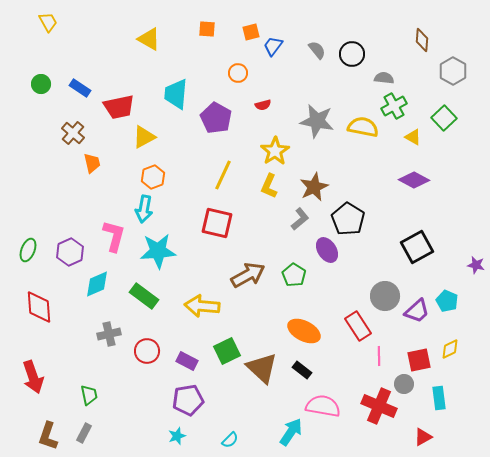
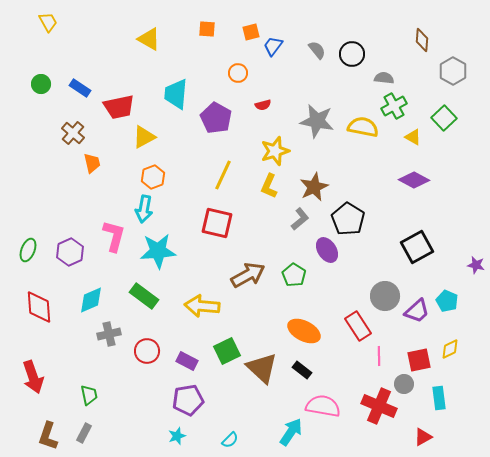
yellow star at (275, 151): rotated 16 degrees clockwise
cyan diamond at (97, 284): moved 6 px left, 16 px down
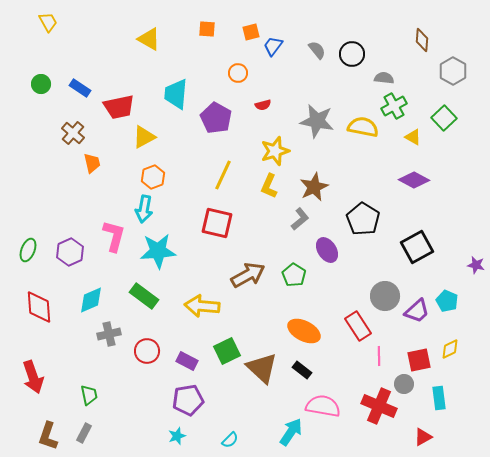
black pentagon at (348, 219): moved 15 px right
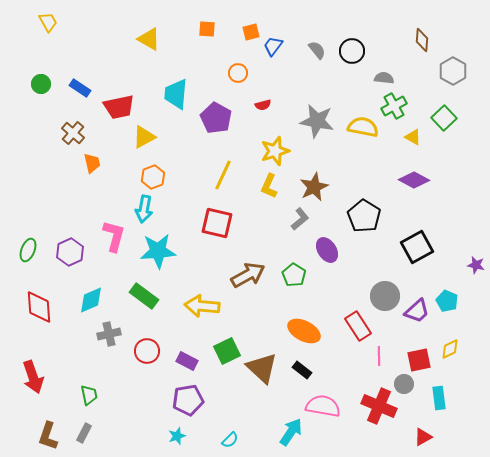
black circle at (352, 54): moved 3 px up
black pentagon at (363, 219): moved 1 px right, 3 px up
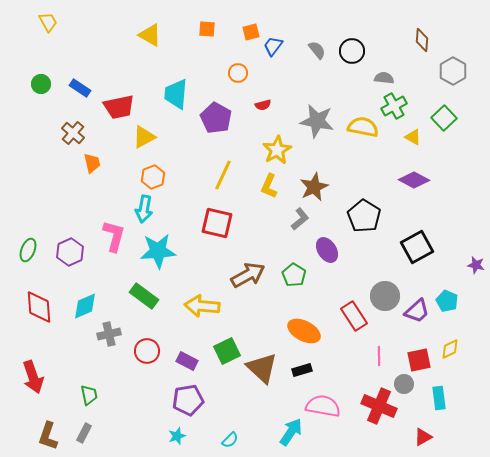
yellow triangle at (149, 39): moved 1 px right, 4 px up
yellow star at (275, 151): moved 2 px right, 1 px up; rotated 12 degrees counterclockwise
cyan diamond at (91, 300): moved 6 px left, 6 px down
red rectangle at (358, 326): moved 4 px left, 10 px up
black rectangle at (302, 370): rotated 54 degrees counterclockwise
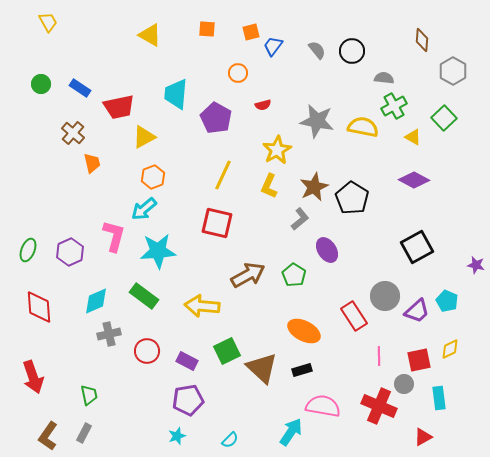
cyan arrow at (144, 209): rotated 40 degrees clockwise
black pentagon at (364, 216): moved 12 px left, 18 px up
cyan diamond at (85, 306): moved 11 px right, 5 px up
brown L-shape at (48, 436): rotated 16 degrees clockwise
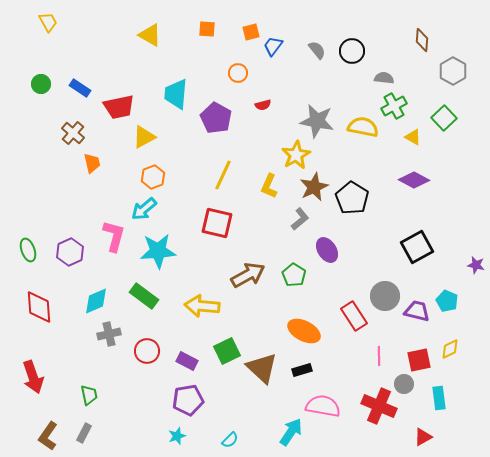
yellow star at (277, 150): moved 19 px right, 5 px down
green ellipse at (28, 250): rotated 40 degrees counterclockwise
purple trapezoid at (417, 311): rotated 124 degrees counterclockwise
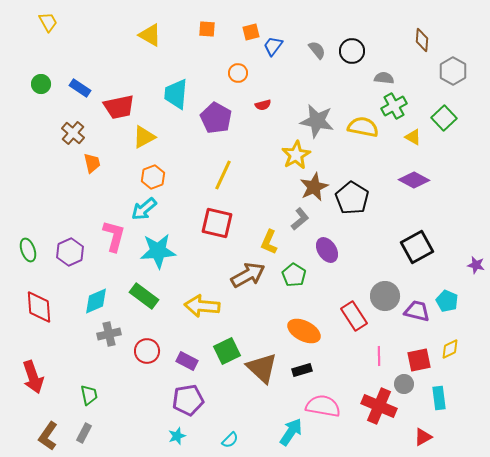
yellow L-shape at (269, 186): moved 56 px down
